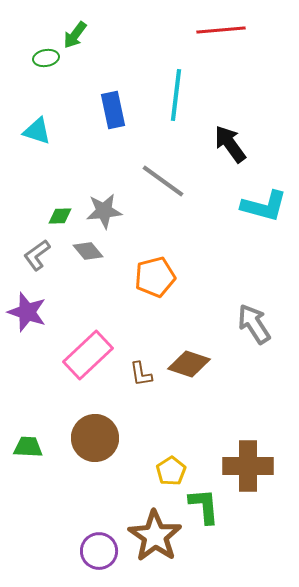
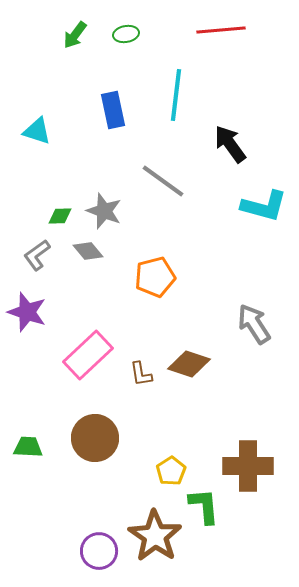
green ellipse: moved 80 px right, 24 px up
gray star: rotated 27 degrees clockwise
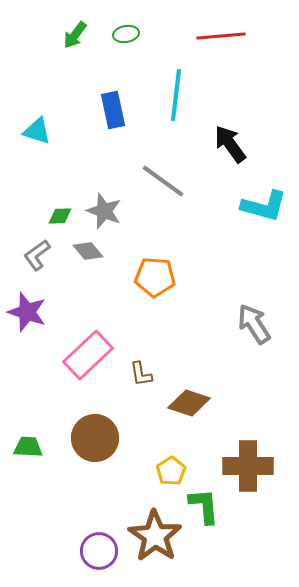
red line: moved 6 px down
orange pentagon: rotated 18 degrees clockwise
brown diamond: moved 39 px down
